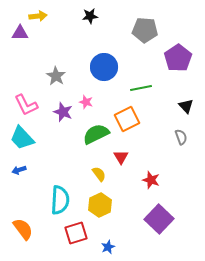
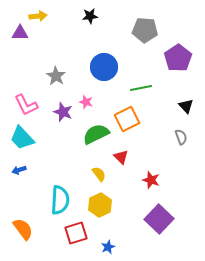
red triangle: rotated 14 degrees counterclockwise
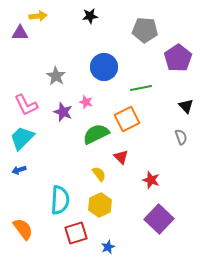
cyan trapezoid: rotated 88 degrees clockwise
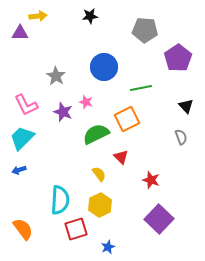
red square: moved 4 px up
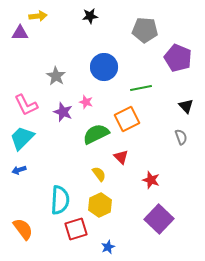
purple pentagon: rotated 16 degrees counterclockwise
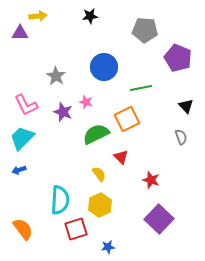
blue star: rotated 16 degrees clockwise
